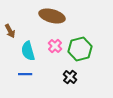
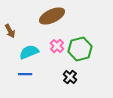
brown ellipse: rotated 40 degrees counterclockwise
pink cross: moved 2 px right
cyan semicircle: moved 1 px right, 1 px down; rotated 84 degrees clockwise
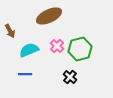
brown ellipse: moved 3 px left
cyan semicircle: moved 2 px up
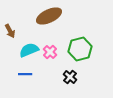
pink cross: moved 7 px left, 6 px down
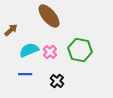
brown ellipse: rotated 75 degrees clockwise
brown arrow: moved 1 px right, 1 px up; rotated 104 degrees counterclockwise
green hexagon: moved 1 px down; rotated 25 degrees clockwise
black cross: moved 13 px left, 4 px down
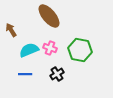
brown arrow: rotated 80 degrees counterclockwise
pink cross: moved 4 px up; rotated 24 degrees counterclockwise
black cross: moved 7 px up; rotated 16 degrees clockwise
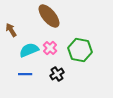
pink cross: rotated 24 degrees clockwise
